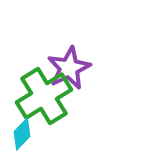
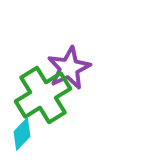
green cross: moved 1 px left, 1 px up
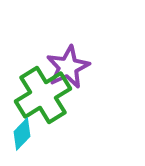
purple star: moved 1 px left, 1 px up
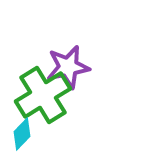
purple star: rotated 15 degrees clockwise
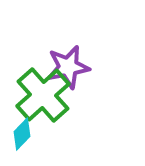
green cross: rotated 10 degrees counterclockwise
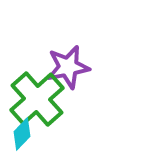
green cross: moved 6 px left, 4 px down
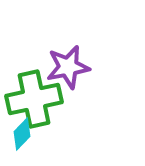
green cross: moved 3 px left; rotated 30 degrees clockwise
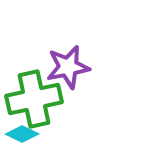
cyan diamond: rotated 72 degrees clockwise
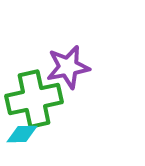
cyan diamond: rotated 28 degrees counterclockwise
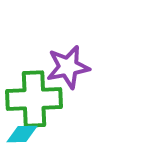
green cross: rotated 10 degrees clockwise
